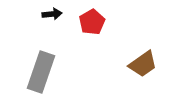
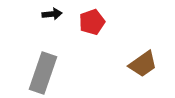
red pentagon: rotated 10 degrees clockwise
gray rectangle: moved 2 px right, 1 px down
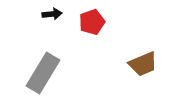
brown trapezoid: rotated 12 degrees clockwise
gray rectangle: rotated 12 degrees clockwise
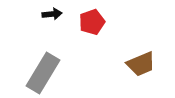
brown trapezoid: moved 2 px left
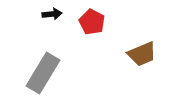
red pentagon: rotated 25 degrees counterclockwise
brown trapezoid: moved 1 px right, 10 px up
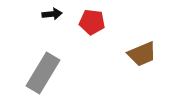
red pentagon: rotated 20 degrees counterclockwise
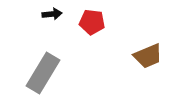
brown trapezoid: moved 6 px right, 2 px down
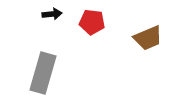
brown trapezoid: moved 18 px up
gray rectangle: rotated 15 degrees counterclockwise
